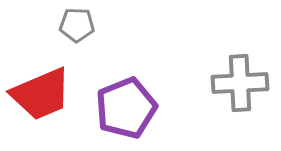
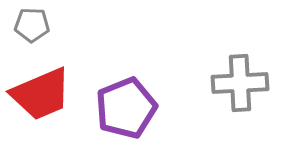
gray pentagon: moved 45 px left
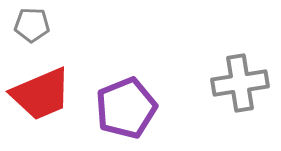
gray cross: rotated 6 degrees counterclockwise
